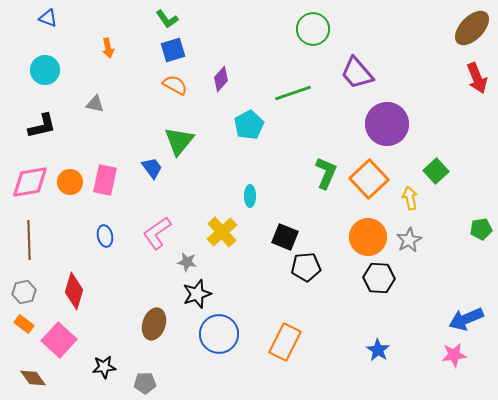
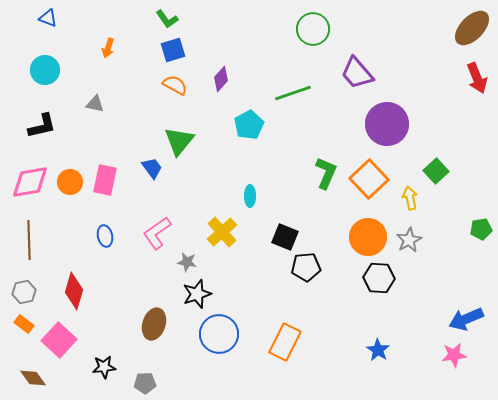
orange arrow at (108, 48): rotated 30 degrees clockwise
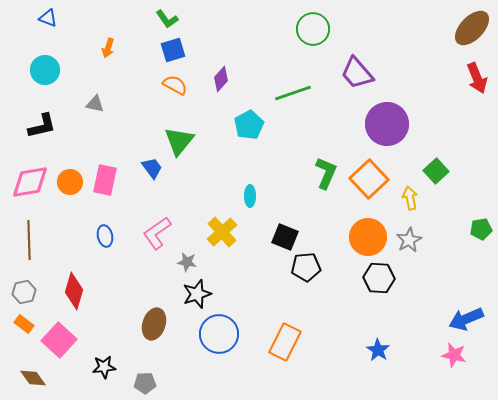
pink star at (454, 355): rotated 20 degrees clockwise
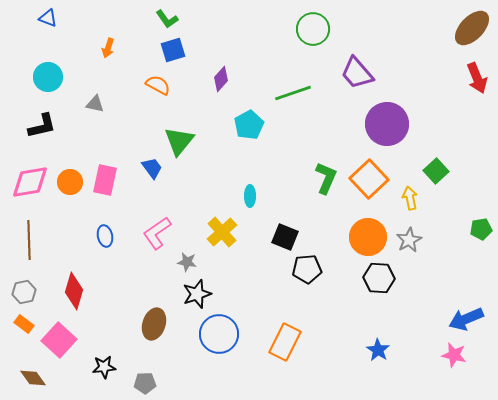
cyan circle at (45, 70): moved 3 px right, 7 px down
orange semicircle at (175, 85): moved 17 px left
green L-shape at (326, 173): moved 5 px down
black pentagon at (306, 267): moved 1 px right, 2 px down
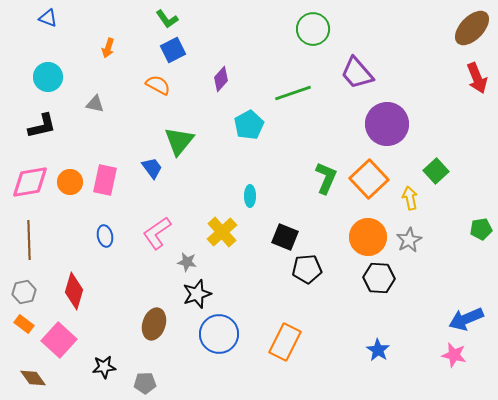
blue square at (173, 50): rotated 10 degrees counterclockwise
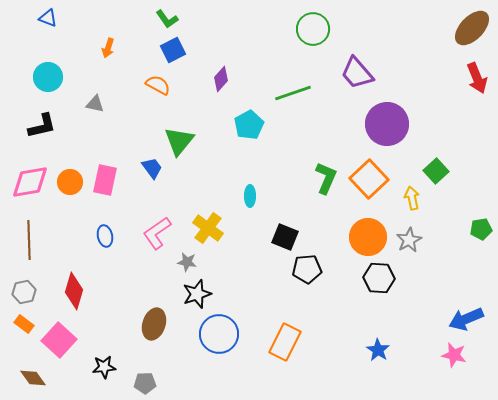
yellow arrow at (410, 198): moved 2 px right
yellow cross at (222, 232): moved 14 px left, 4 px up; rotated 12 degrees counterclockwise
